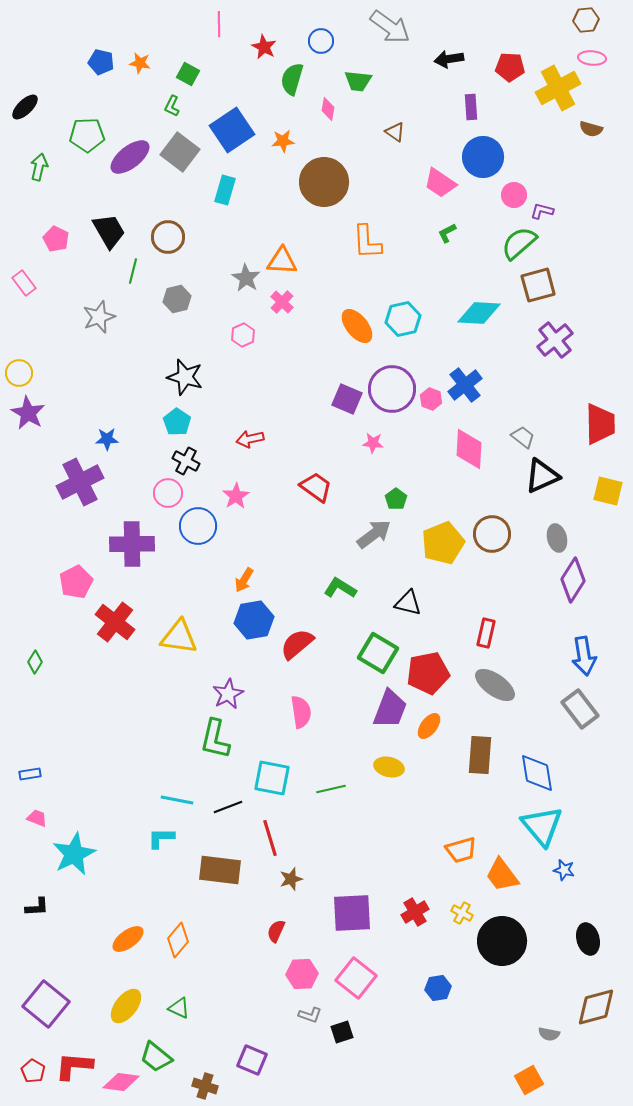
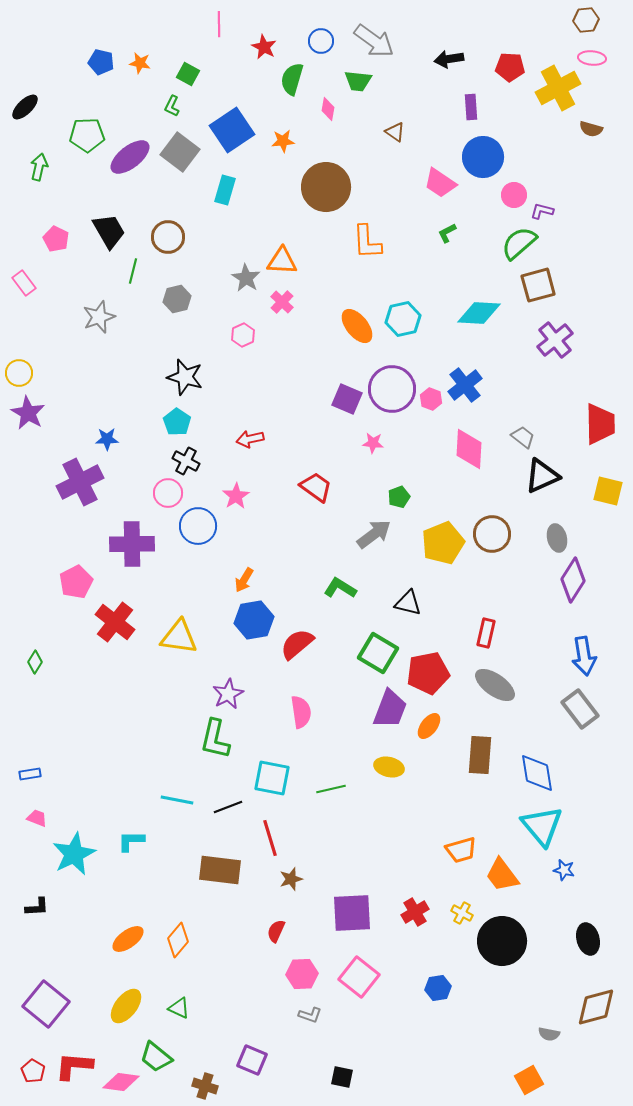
gray arrow at (390, 27): moved 16 px left, 14 px down
brown circle at (324, 182): moved 2 px right, 5 px down
green pentagon at (396, 499): moved 3 px right, 2 px up; rotated 15 degrees clockwise
cyan L-shape at (161, 838): moved 30 px left, 3 px down
pink square at (356, 978): moved 3 px right, 1 px up
black square at (342, 1032): moved 45 px down; rotated 30 degrees clockwise
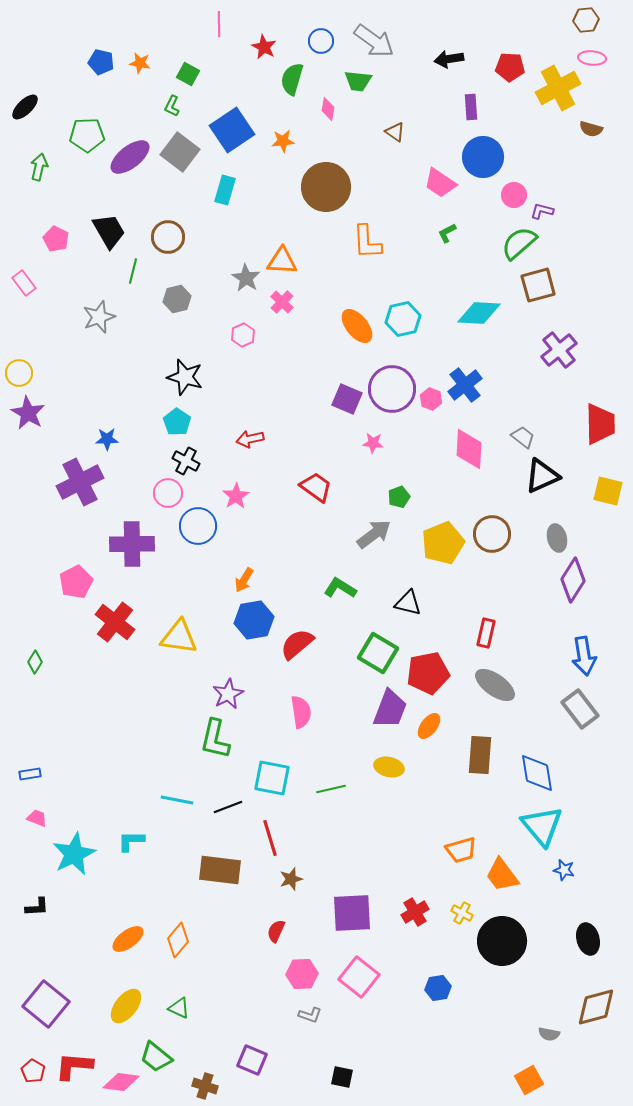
purple cross at (555, 340): moved 4 px right, 10 px down
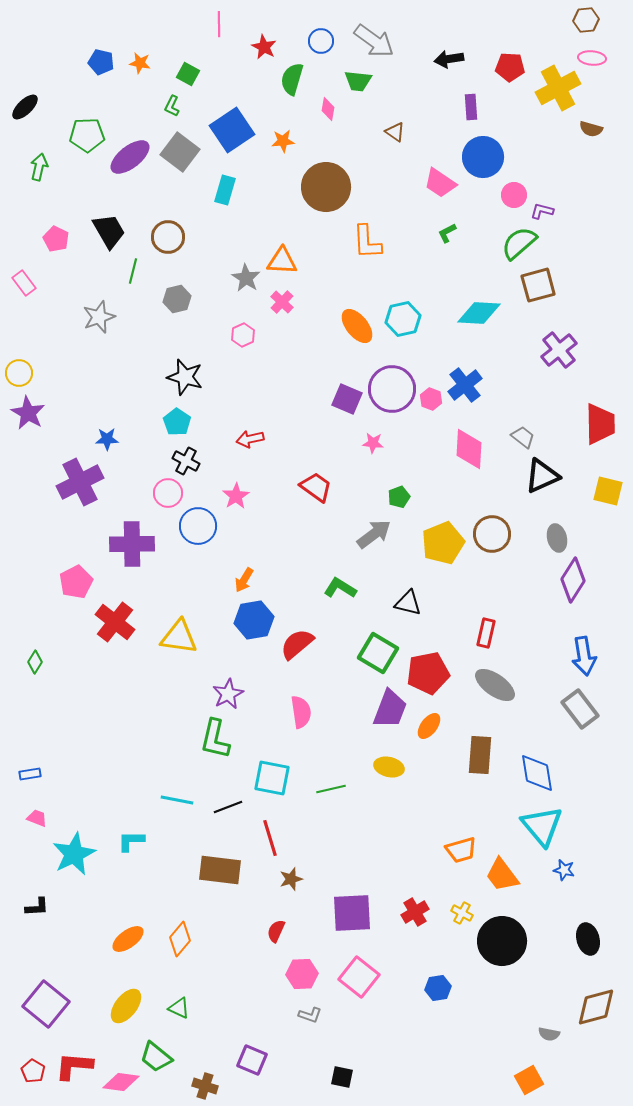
orange diamond at (178, 940): moved 2 px right, 1 px up
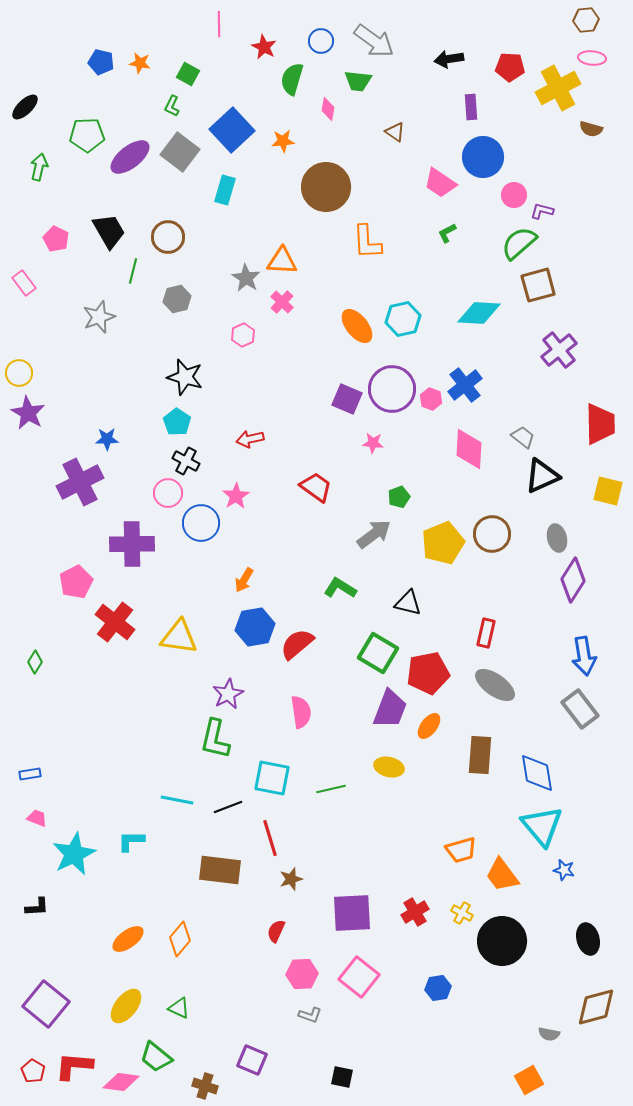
blue square at (232, 130): rotated 9 degrees counterclockwise
blue circle at (198, 526): moved 3 px right, 3 px up
blue hexagon at (254, 620): moved 1 px right, 7 px down
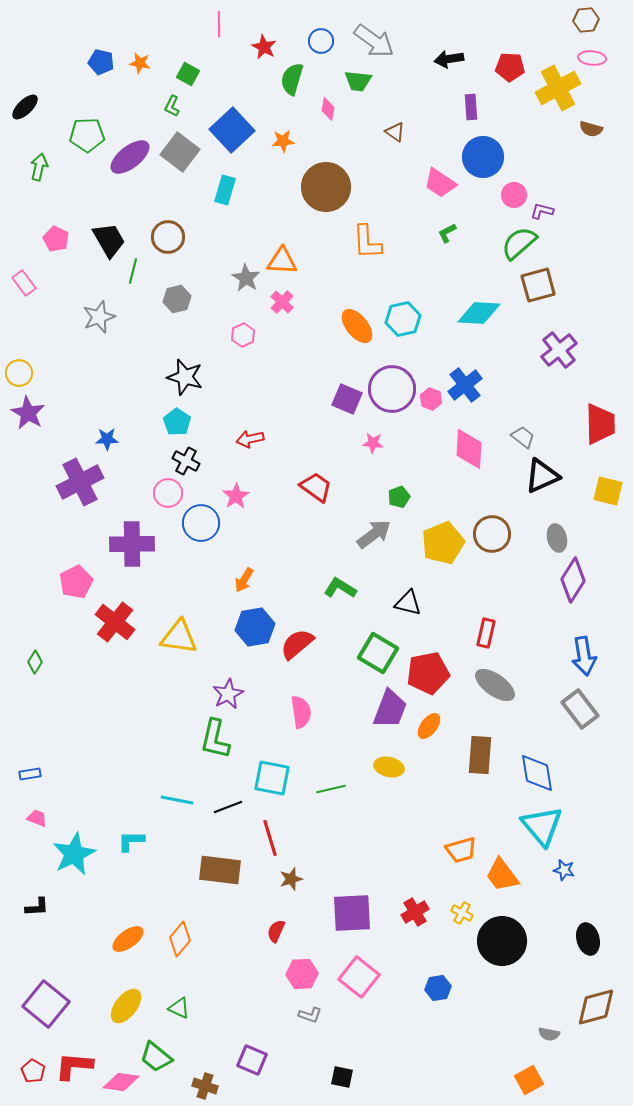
black trapezoid at (109, 231): moved 9 px down
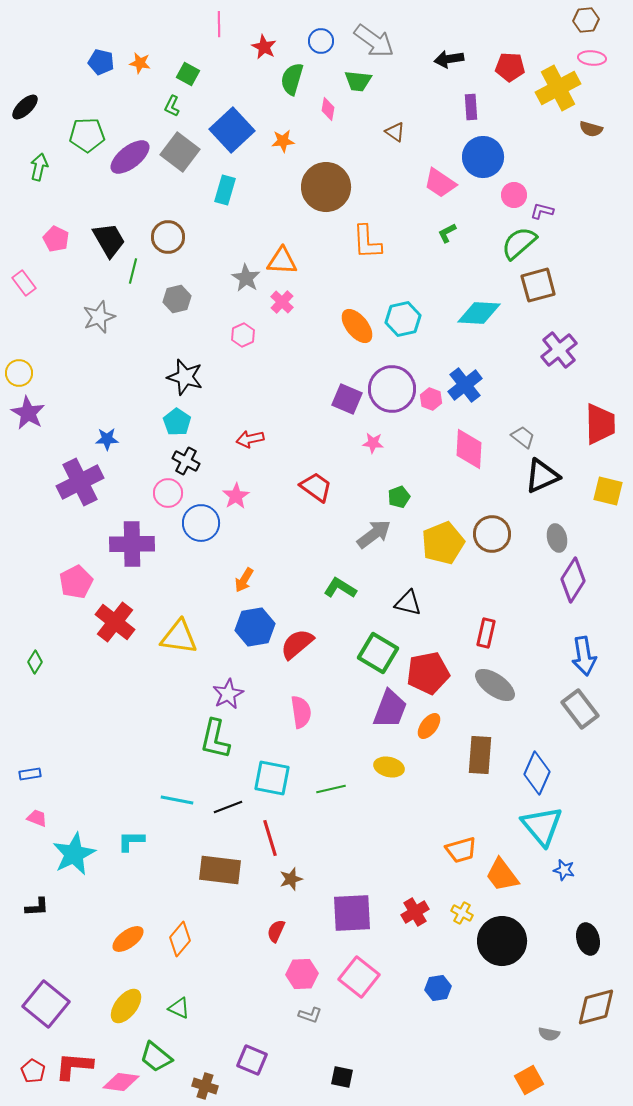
blue diamond at (537, 773): rotated 33 degrees clockwise
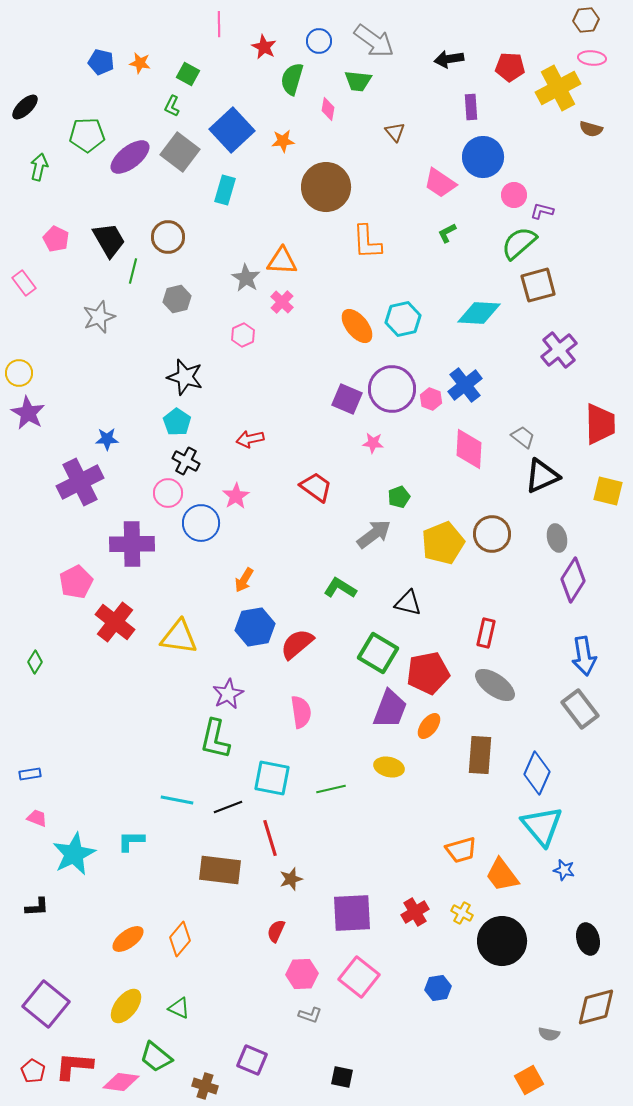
blue circle at (321, 41): moved 2 px left
brown triangle at (395, 132): rotated 15 degrees clockwise
